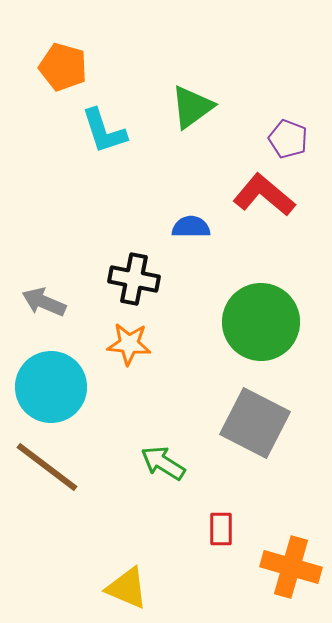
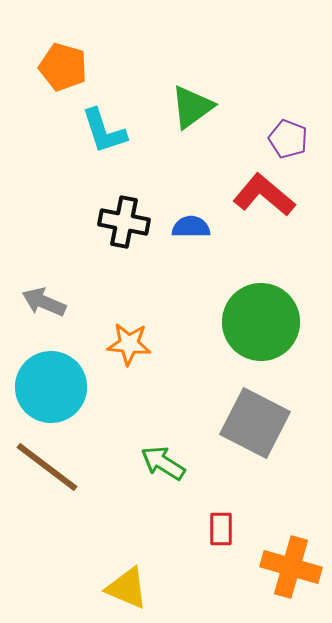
black cross: moved 10 px left, 57 px up
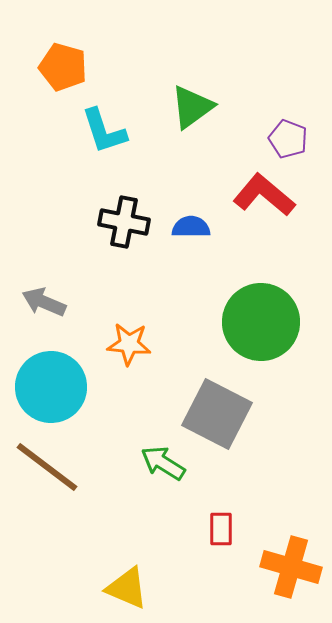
gray square: moved 38 px left, 9 px up
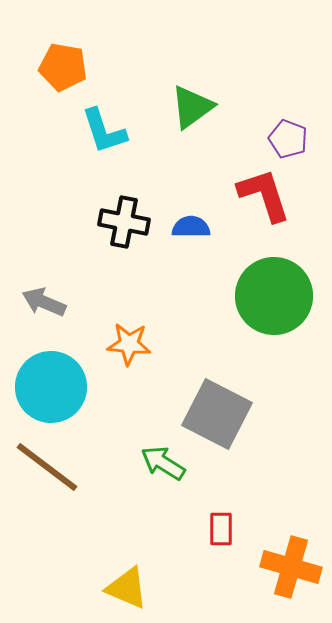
orange pentagon: rotated 6 degrees counterclockwise
red L-shape: rotated 32 degrees clockwise
green circle: moved 13 px right, 26 px up
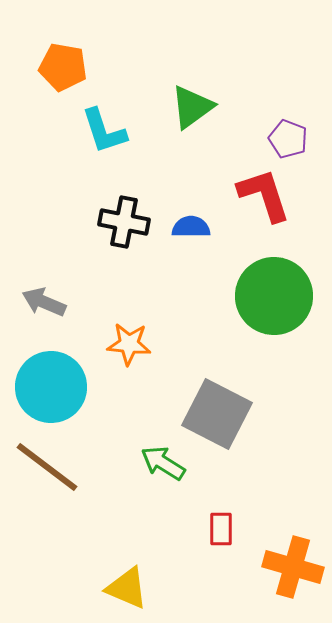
orange cross: moved 2 px right
